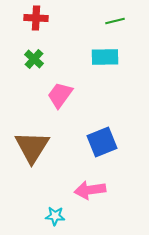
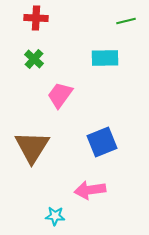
green line: moved 11 px right
cyan rectangle: moved 1 px down
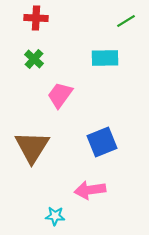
green line: rotated 18 degrees counterclockwise
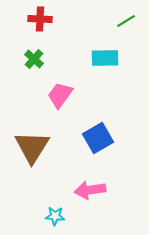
red cross: moved 4 px right, 1 px down
blue square: moved 4 px left, 4 px up; rotated 8 degrees counterclockwise
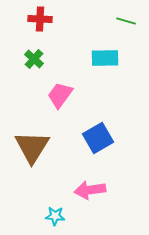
green line: rotated 48 degrees clockwise
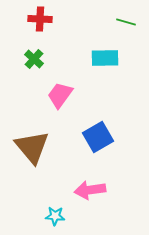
green line: moved 1 px down
blue square: moved 1 px up
brown triangle: rotated 12 degrees counterclockwise
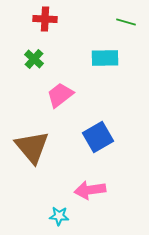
red cross: moved 5 px right
pink trapezoid: rotated 16 degrees clockwise
cyan star: moved 4 px right
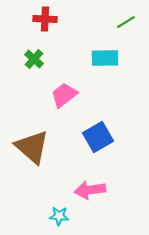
green line: rotated 48 degrees counterclockwise
pink trapezoid: moved 4 px right
brown triangle: rotated 9 degrees counterclockwise
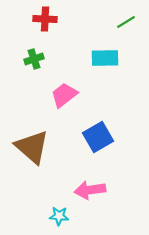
green cross: rotated 30 degrees clockwise
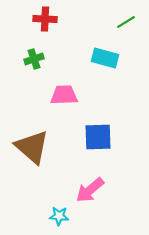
cyan rectangle: rotated 16 degrees clockwise
pink trapezoid: rotated 36 degrees clockwise
blue square: rotated 28 degrees clockwise
pink arrow: rotated 32 degrees counterclockwise
